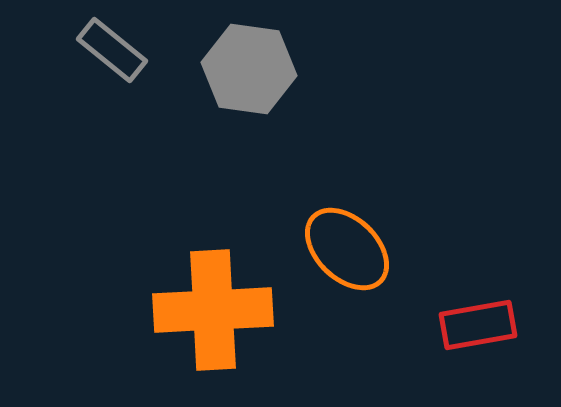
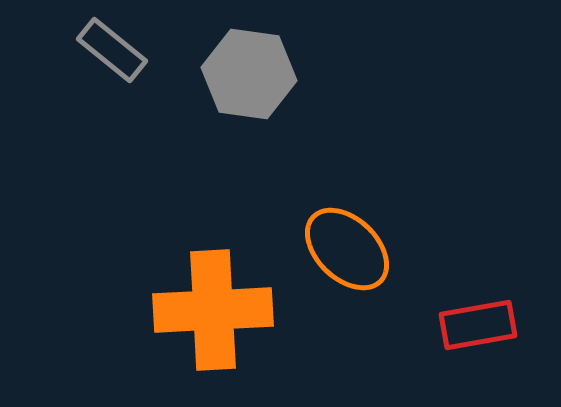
gray hexagon: moved 5 px down
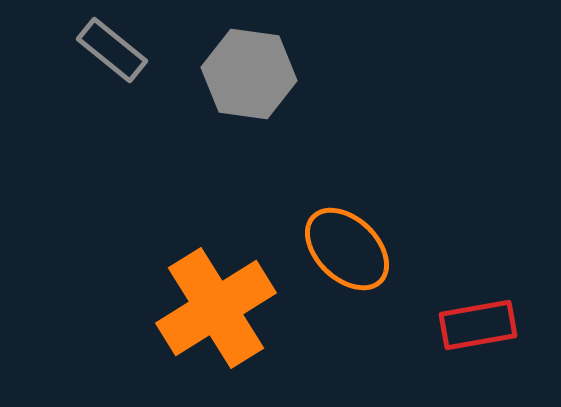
orange cross: moved 3 px right, 2 px up; rotated 29 degrees counterclockwise
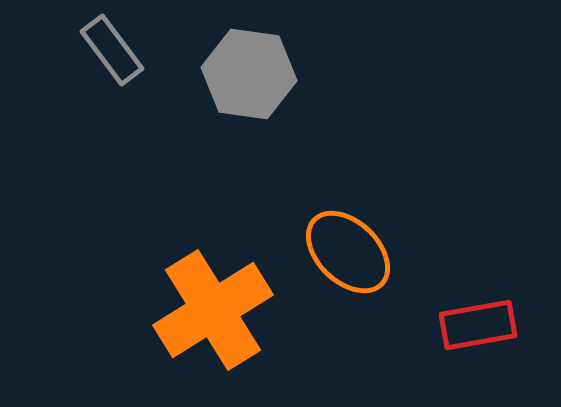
gray rectangle: rotated 14 degrees clockwise
orange ellipse: moved 1 px right, 3 px down
orange cross: moved 3 px left, 2 px down
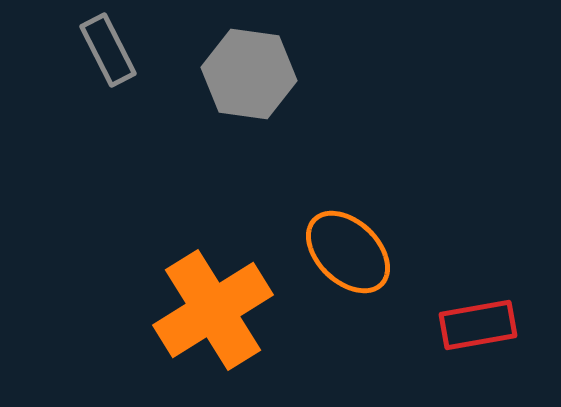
gray rectangle: moved 4 px left; rotated 10 degrees clockwise
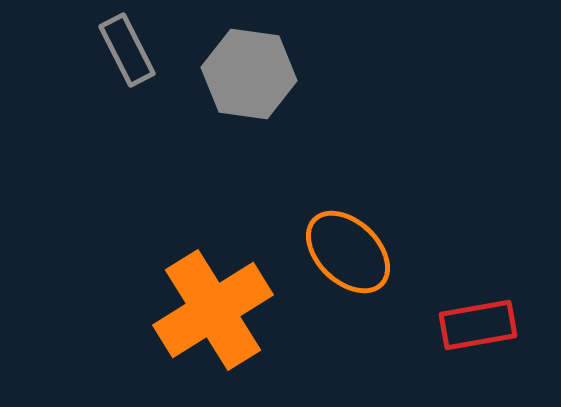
gray rectangle: moved 19 px right
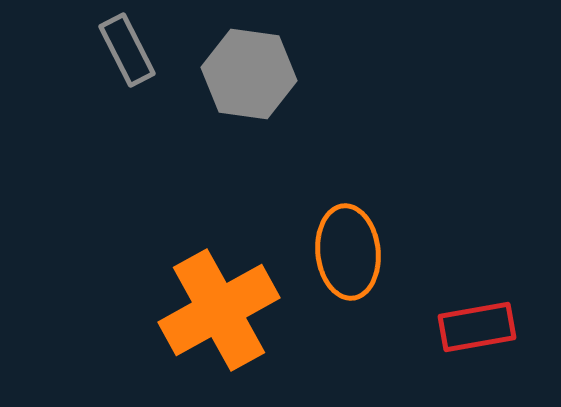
orange ellipse: rotated 40 degrees clockwise
orange cross: moved 6 px right; rotated 3 degrees clockwise
red rectangle: moved 1 px left, 2 px down
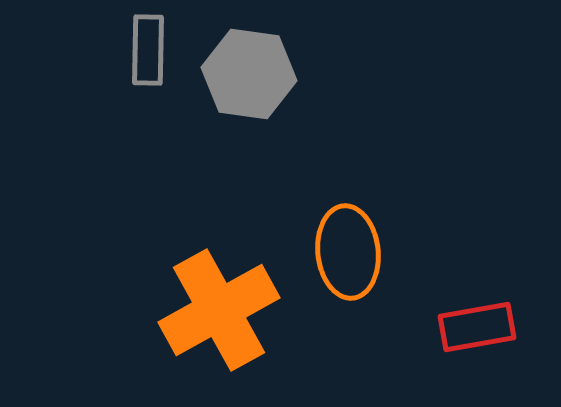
gray rectangle: moved 21 px right; rotated 28 degrees clockwise
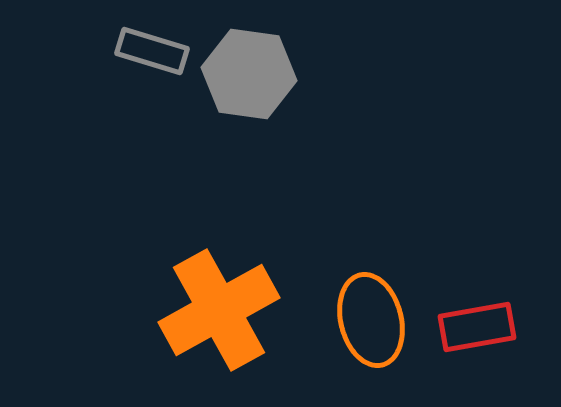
gray rectangle: moved 4 px right, 1 px down; rotated 74 degrees counterclockwise
orange ellipse: moved 23 px right, 68 px down; rotated 8 degrees counterclockwise
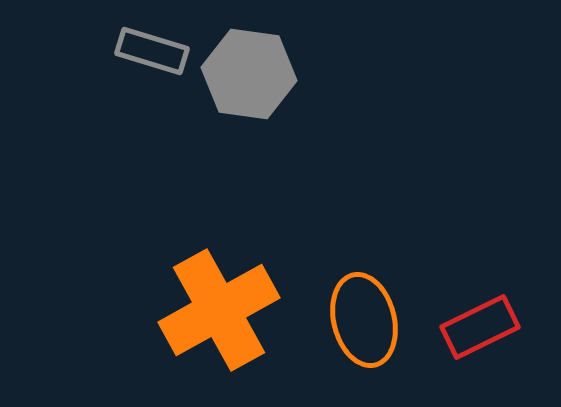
orange ellipse: moved 7 px left
red rectangle: moved 3 px right; rotated 16 degrees counterclockwise
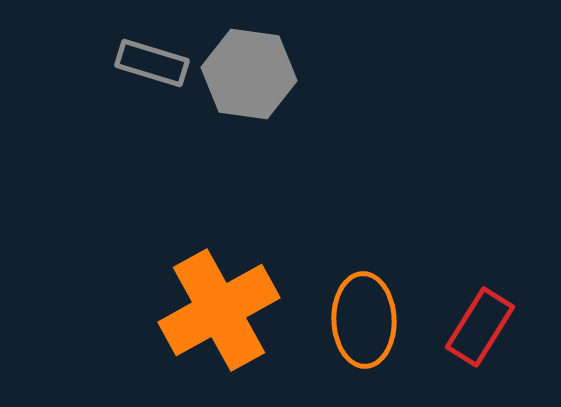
gray rectangle: moved 12 px down
orange ellipse: rotated 12 degrees clockwise
red rectangle: rotated 32 degrees counterclockwise
